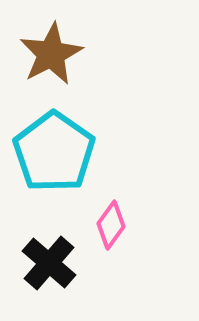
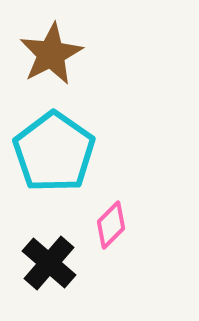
pink diamond: rotated 9 degrees clockwise
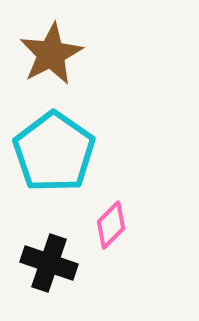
black cross: rotated 22 degrees counterclockwise
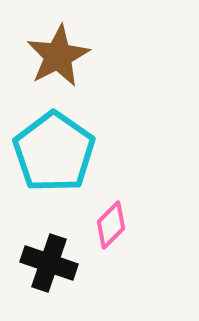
brown star: moved 7 px right, 2 px down
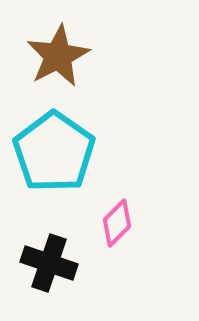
pink diamond: moved 6 px right, 2 px up
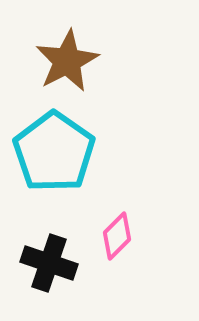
brown star: moved 9 px right, 5 px down
pink diamond: moved 13 px down
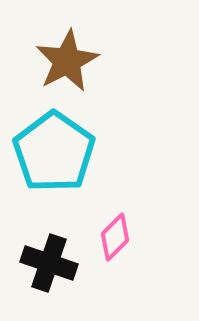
pink diamond: moved 2 px left, 1 px down
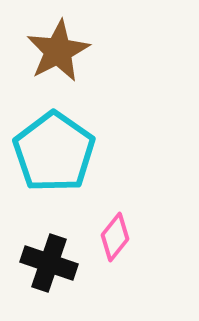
brown star: moved 9 px left, 10 px up
pink diamond: rotated 6 degrees counterclockwise
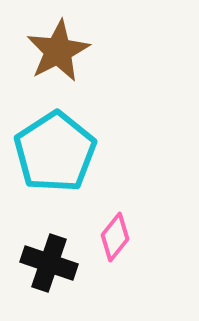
cyan pentagon: moved 1 px right; rotated 4 degrees clockwise
